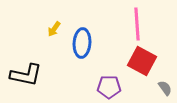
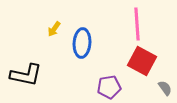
purple pentagon: rotated 10 degrees counterclockwise
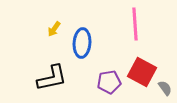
pink line: moved 2 px left
red square: moved 11 px down
black L-shape: moved 26 px right, 3 px down; rotated 24 degrees counterclockwise
purple pentagon: moved 5 px up
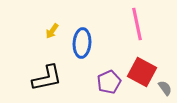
pink line: moved 2 px right; rotated 8 degrees counterclockwise
yellow arrow: moved 2 px left, 2 px down
black L-shape: moved 5 px left
purple pentagon: rotated 15 degrees counterclockwise
